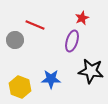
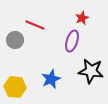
blue star: rotated 24 degrees counterclockwise
yellow hexagon: moved 5 px left; rotated 15 degrees counterclockwise
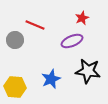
purple ellipse: rotated 50 degrees clockwise
black star: moved 3 px left
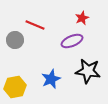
yellow hexagon: rotated 15 degrees counterclockwise
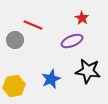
red star: rotated 16 degrees counterclockwise
red line: moved 2 px left
yellow hexagon: moved 1 px left, 1 px up
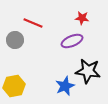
red star: rotated 24 degrees counterclockwise
red line: moved 2 px up
blue star: moved 14 px right, 7 px down
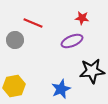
black star: moved 4 px right; rotated 15 degrees counterclockwise
blue star: moved 4 px left, 3 px down
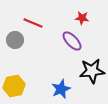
purple ellipse: rotated 70 degrees clockwise
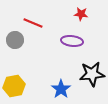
red star: moved 1 px left, 4 px up
purple ellipse: rotated 40 degrees counterclockwise
black star: moved 3 px down
blue star: rotated 12 degrees counterclockwise
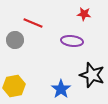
red star: moved 3 px right
black star: moved 1 px down; rotated 25 degrees clockwise
